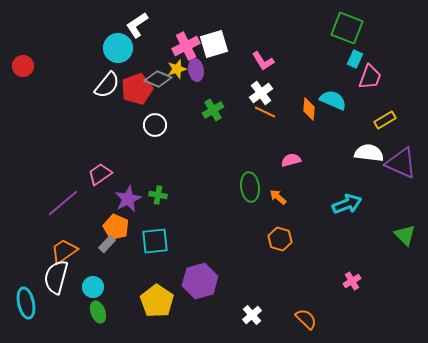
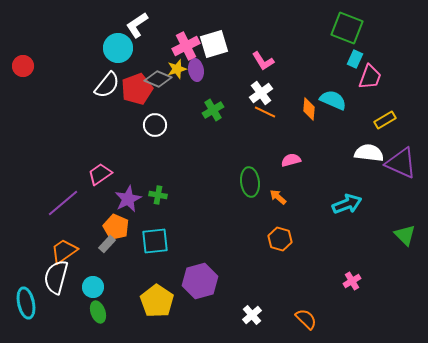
green ellipse at (250, 187): moved 5 px up
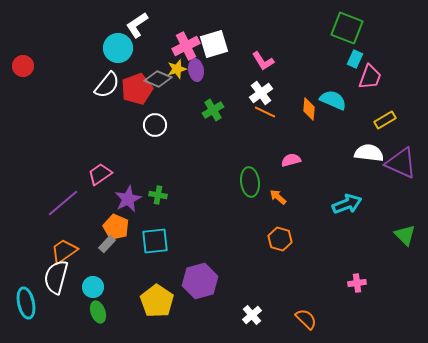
pink cross at (352, 281): moved 5 px right, 2 px down; rotated 24 degrees clockwise
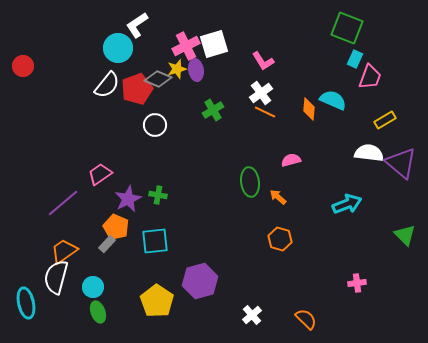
purple triangle at (401, 163): rotated 16 degrees clockwise
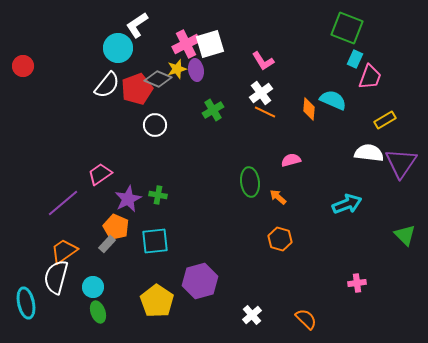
white square at (214, 44): moved 4 px left
pink cross at (186, 46): moved 2 px up
purple triangle at (401, 163): rotated 24 degrees clockwise
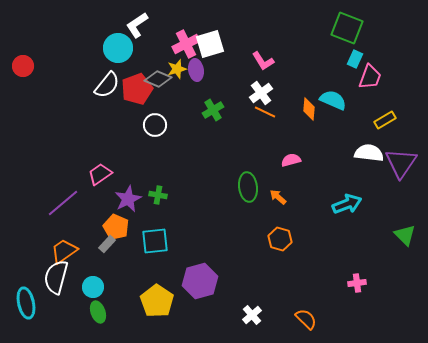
green ellipse at (250, 182): moved 2 px left, 5 px down
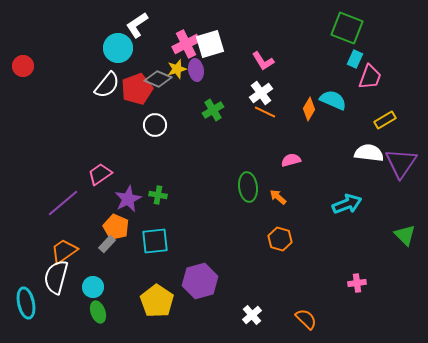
orange diamond at (309, 109): rotated 25 degrees clockwise
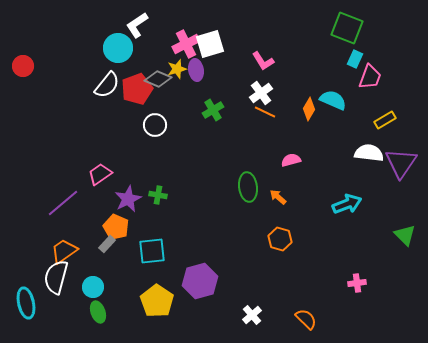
cyan square at (155, 241): moved 3 px left, 10 px down
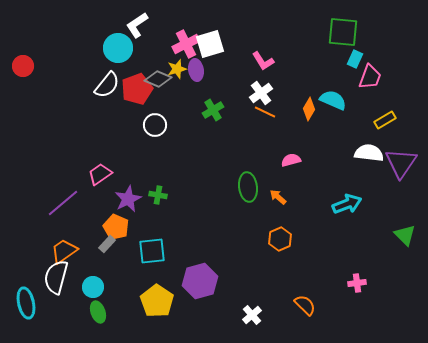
green square at (347, 28): moved 4 px left, 4 px down; rotated 16 degrees counterclockwise
orange hexagon at (280, 239): rotated 20 degrees clockwise
orange semicircle at (306, 319): moved 1 px left, 14 px up
